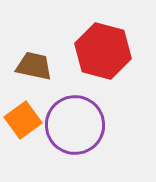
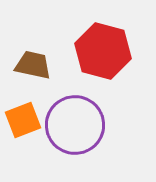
brown trapezoid: moved 1 px left, 1 px up
orange square: rotated 15 degrees clockwise
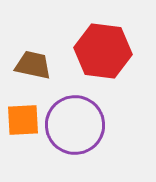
red hexagon: rotated 8 degrees counterclockwise
orange square: rotated 18 degrees clockwise
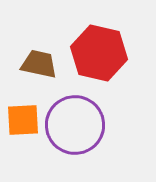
red hexagon: moved 4 px left, 2 px down; rotated 6 degrees clockwise
brown trapezoid: moved 6 px right, 1 px up
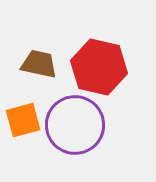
red hexagon: moved 14 px down
orange square: rotated 12 degrees counterclockwise
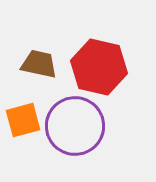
purple circle: moved 1 px down
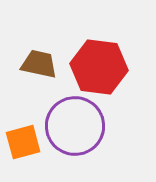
red hexagon: rotated 6 degrees counterclockwise
orange square: moved 22 px down
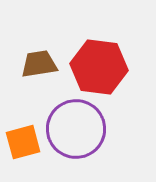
brown trapezoid: rotated 21 degrees counterclockwise
purple circle: moved 1 px right, 3 px down
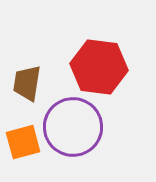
brown trapezoid: moved 12 px left, 19 px down; rotated 72 degrees counterclockwise
purple circle: moved 3 px left, 2 px up
